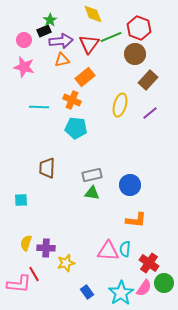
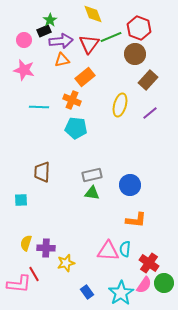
pink star: moved 3 px down
brown trapezoid: moved 5 px left, 4 px down
pink semicircle: moved 3 px up
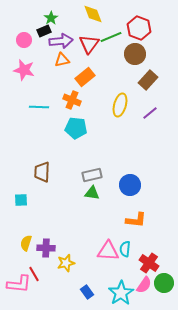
green star: moved 1 px right, 2 px up
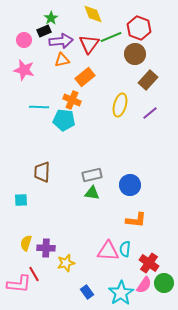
cyan pentagon: moved 12 px left, 8 px up
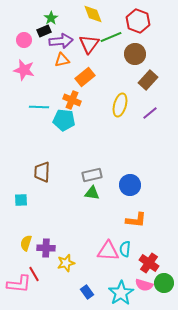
red hexagon: moved 1 px left, 7 px up
pink semicircle: rotated 72 degrees clockwise
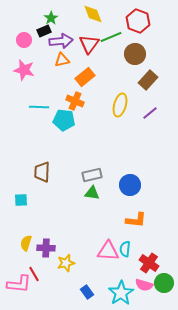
orange cross: moved 3 px right, 1 px down
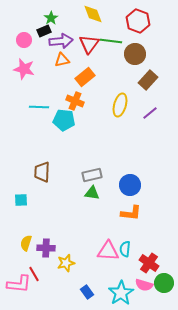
green line: moved 4 px down; rotated 30 degrees clockwise
pink star: moved 1 px up
orange L-shape: moved 5 px left, 7 px up
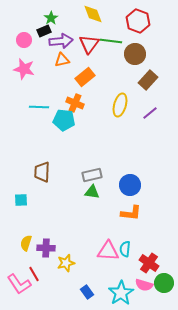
orange cross: moved 2 px down
green triangle: moved 1 px up
pink L-shape: rotated 50 degrees clockwise
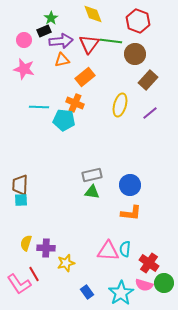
brown trapezoid: moved 22 px left, 13 px down
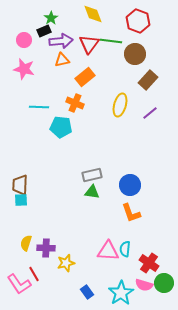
cyan pentagon: moved 3 px left, 7 px down
orange L-shape: rotated 65 degrees clockwise
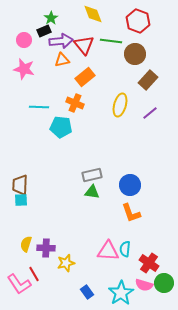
red triangle: moved 5 px left, 1 px down; rotated 15 degrees counterclockwise
yellow semicircle: moved 1 px down
